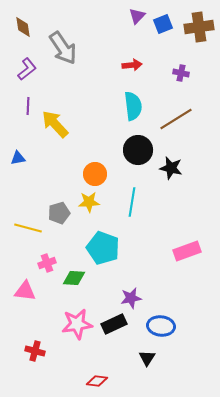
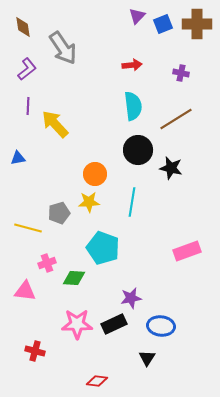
brown cross: moved 2 px left, 3 px up; rotated 8 degrees clockwise
pink star: rotated 8 degrees clockwise
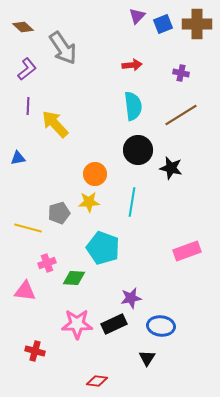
brown diamond: rotated 40 degrees counterclockwise
brown line: moved 5 px right, 4 px up
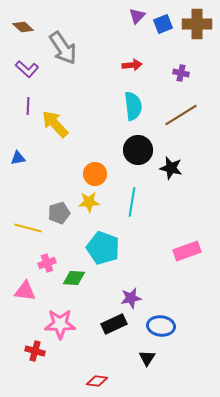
purple L-shape: rotated 80 degrees clockwise
pink star: moved 17 px left
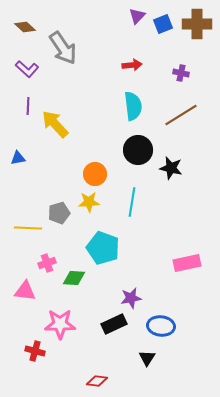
brown diamond: moved 2 px right
yellow line: rotated 12 degrees counterclockwise
pink rectangle: moved 12 px down; rotated 8 degrees clockwise
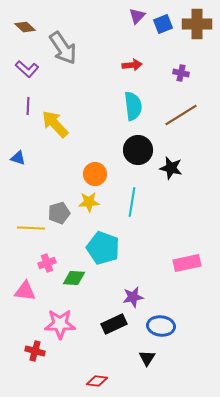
blue triangle: rotated 28 degrees clockwise
yellow line: moved 3 px right
purple star: moved 2 px right, 1 px up
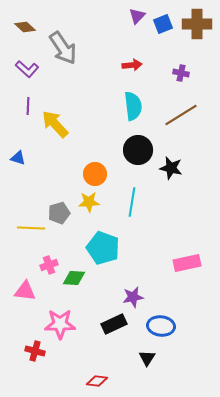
pink cross: moved 2 px right, 2 px down
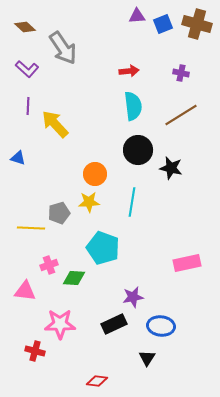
purple triangle: rotated 42 degrees clockwise
brown cross: rotated 16 degrees clockwise
red arrow: moved 3 px left, 6 px down
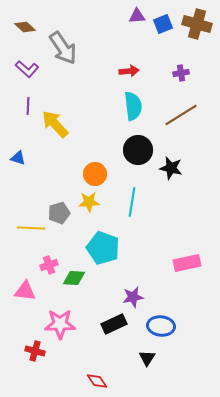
purple cross: rotated 21 degrees counterclockwise
red diamond: rotated 50 degrees clockwise
